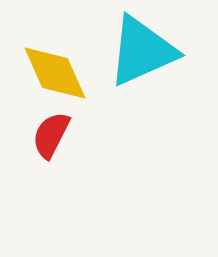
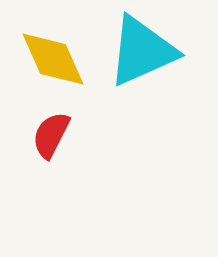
yellow diamond: moved 2 px left, 14 px up
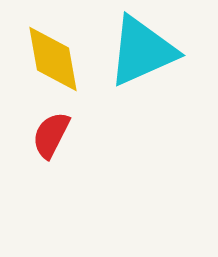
yellow diamond: rotated 14 degrees clockwise
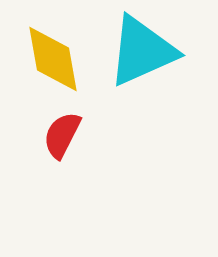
red semicircle: moved 11 px right
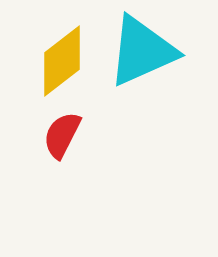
yellow diamond: moved 9 px right, 2 px down; rotated 62 degrees clockwise
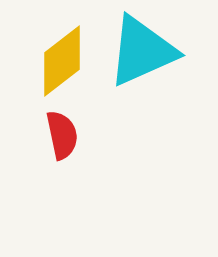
red semicircle: rotated 141 degrees clockwise
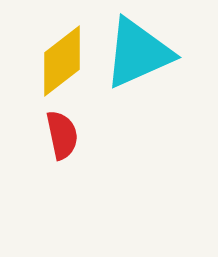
cyan triangle: moved 4 px left, 2 px down
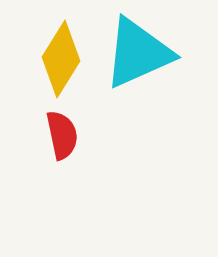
yellow diamond: moved 1 px left, 2 px up; rotated 20 degrees counterclockwise
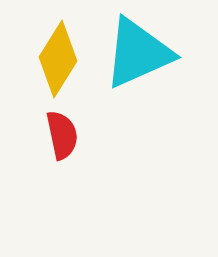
yellow diamond: moved 3 px left
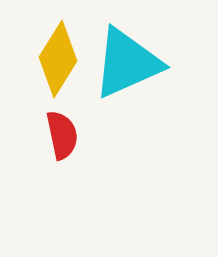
cyan triangle: moved 11 px left, 10 px down
